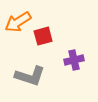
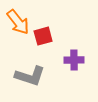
orange arrow: rotated 96 degrees counterclockwise
purple cross: rotated 12 degrees clockwise
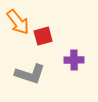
gray L-shape: moved 2 px up
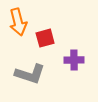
orange arrow: rotated 24 degrees clockwise
red square: moved 2 px right, 2 px down
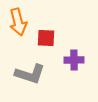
red square: moved 1 px right; rotated 18 degrees clockwise
